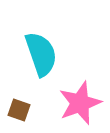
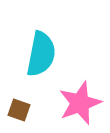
cyan semicircle: rotated 30 degrees clockwise
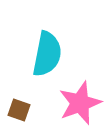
cyan semicircle: moved 6 px right
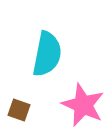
pink star: moved 3 px right, 2 px down; rotated 27 degrees counterclockwise
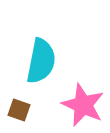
cyan semicircle: moved 6 px left, 7 px down
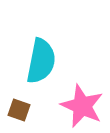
pink star: moved 1 px left, 1 px down
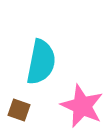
cyan semicircle: moved 1 px down
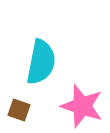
pink star: rotated 6 degrees counterclockwise
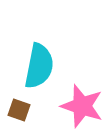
cyan semicircle: moved 2 px left, 4 px down
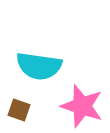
cyan semicircle: rotated 87 degrees clockwise
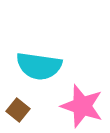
brown square: moved 1 px left; rotated 20 degrees clockwise
